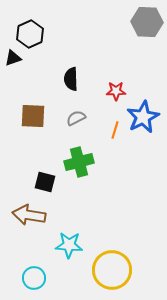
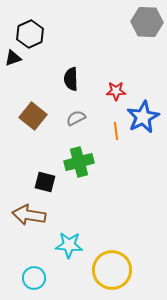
brown square: rotated 36 degrees clockwise
orange line: moved 1 px right, 1 px down; rotated 24 degrees counterclockwise
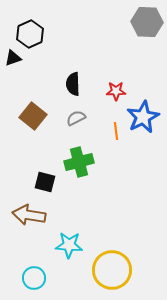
black semicircle: moved 2 px right, 5 px down
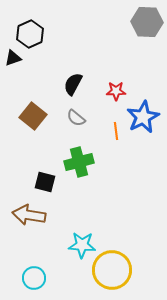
black semicircle: rotated 30 degrees clockwise
gray semicircle: rotated 114 degrees counterclockwise
cyan star: moved 13 px right
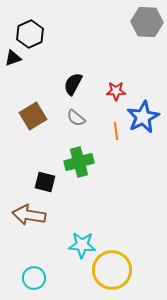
brown square: rotated 20 degrees clockwise
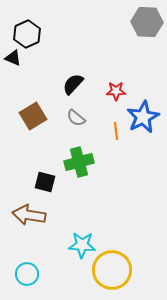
black hexagon: moved 3 px left
black triangle: rotated 42 degrees clockwise
black semicircle: rotated 15 degrees clockwise
cyan circle: moved 7 px left, 4 px up
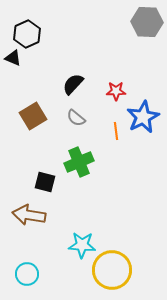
green cross: rotated 8 degrees counterclockwise
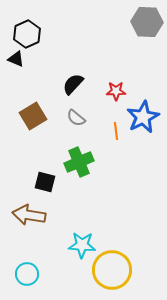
black triangle: moved 3 px right, 1 px down
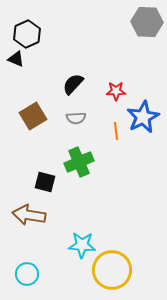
gray semicircle: rotated 42 degrees counterclockwise
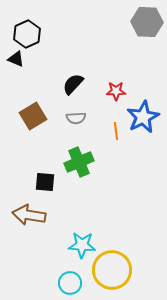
black square: rotated 10 degrees counterclockwise
cyan circle: moved 43 px right, 9 px down
